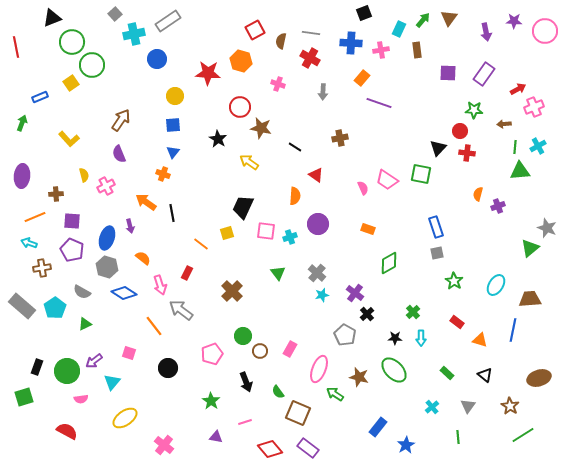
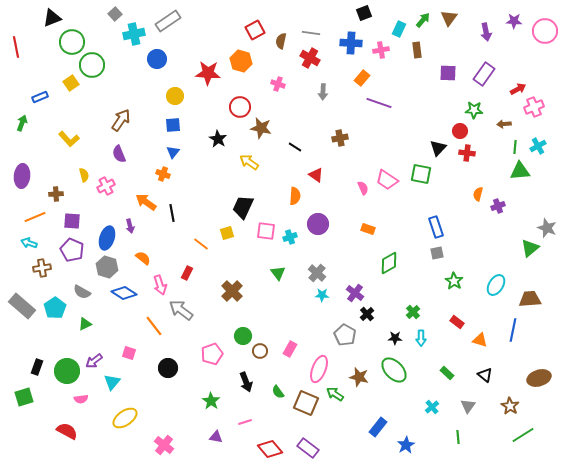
cyan star at (322, 295): rotated 16 degrees clockwise
brown square at (298, 413): moved 8 px right, 10 px up
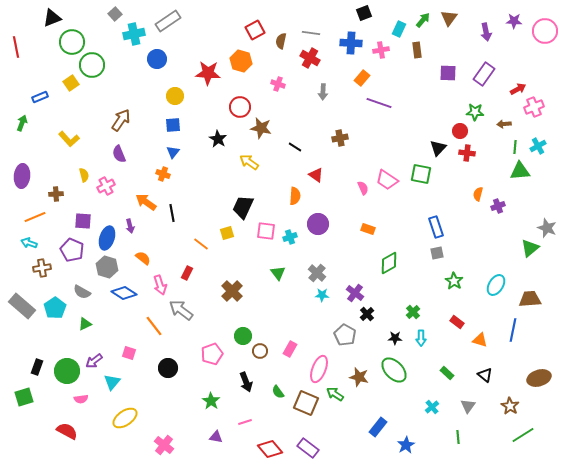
green star at (474, 110): moved 1 px right, 2 px down
purple square at (72, 221): moved 11 px right
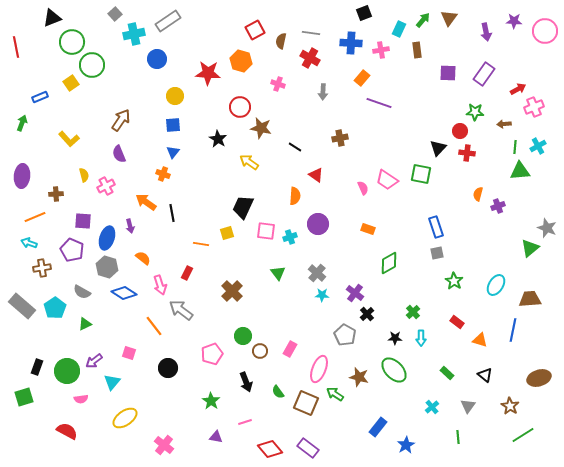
orange line at (201, 244): rotated 28 degrees counterclockwise
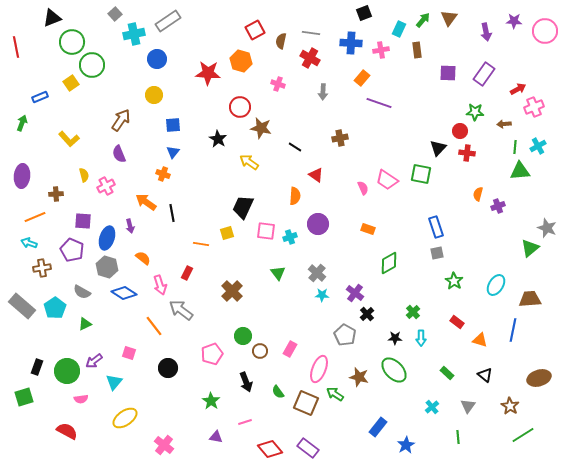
yellow circle at (175, 96): moved 21 px left, 1 px up
cyan triangle at (112, 382): moved 2 px right
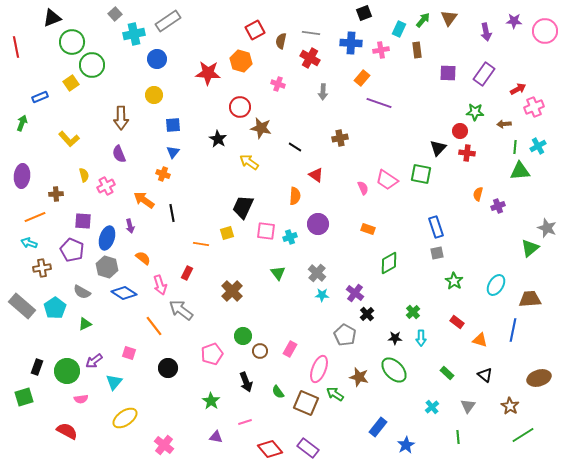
brown arrow at (121, 120): moved 2 px up; rotated 145 degrees clockwise
orange arrow at (146, 202): moved 2 px left, 2 px up
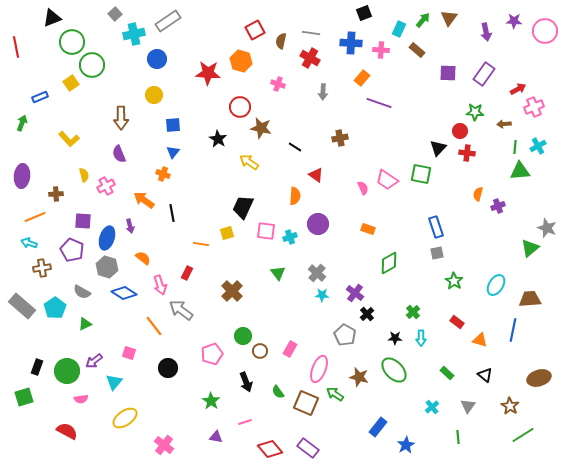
pink cross at (381, 50): rotated 14 degrees clockwise
brown rectangle at (417, 50): rotated 42 degrees counterclockwise
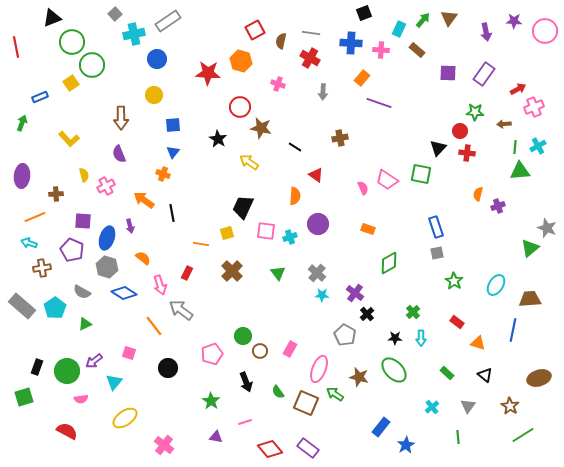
brown cross at (232, 291): moved 20 px up
orange triangle at (480, 340): moved 2 px left, 3 px down
blue rectangle at (378, 427): moved 3 px right
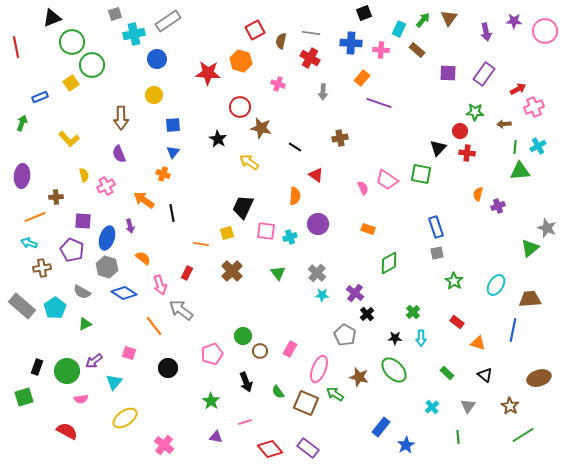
gray square at (115, 14): rotated 24 degrees clockwise
brown cross at (56, 194): moved 3 px down
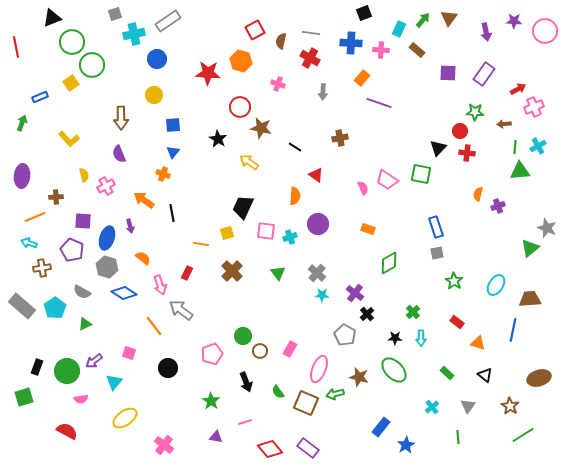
green arrow at (335, 394): rotated 48 degrees counterclockwise
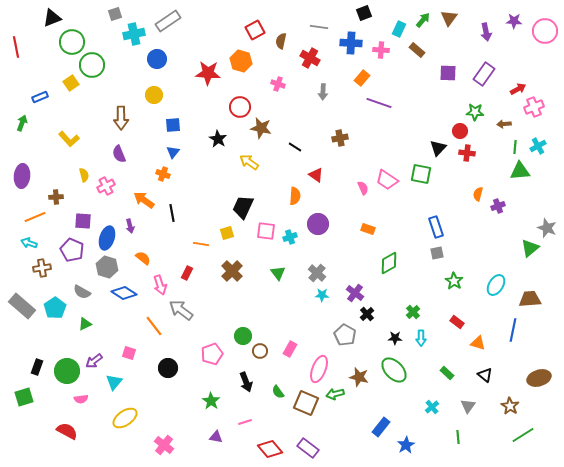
gray line at (311, 33): moved 8 px right, 6 px up
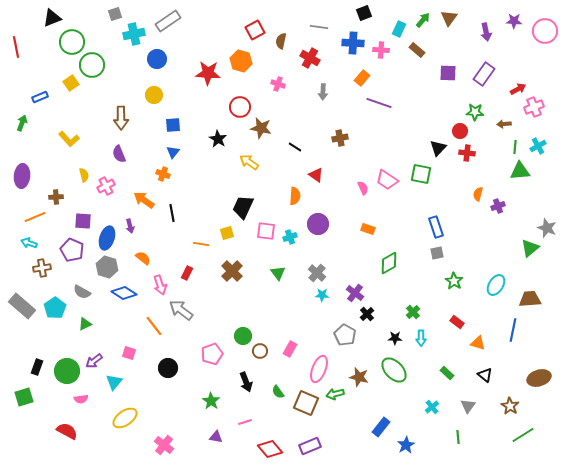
blue cross at (351, 43): moved 2 px right
purple rectangle at (308, 448): moved 2 px right, 2 px up; rotated 60 degrees counterclockwise
